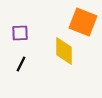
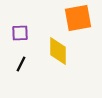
orange square: moved 5 px left, 4 px up; rotated 32 degrees counterclockwise
yellow diamond: moved 6 px left
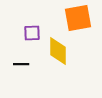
purple square: moved 12 px right
black line: rotated 63 degrees clockwise
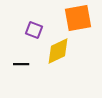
purple square: moved 2 px right, 3 px up; rotated 24 degrees clockwise
yellow diamond: rotated 64 degrees clockwise
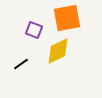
orange square: moved 11 px left
black line: rotated 35 degrees counterclockwise
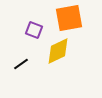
orange square: moved 2 px right
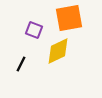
black line: rotated 28 degrees counterclockwise
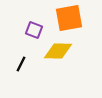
yellow diamond: rotated 28 degrees clockwise
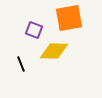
yellow diamond: moved 4 px left
black line: rotated 49 degrees counterclockwise
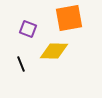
purple square: moved 6 px left, 1 px up
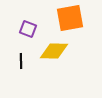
orange square: moved 1 px right
black line: moved 3 px up; rotated 21 degrees clockwise
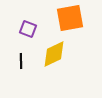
yellow diamond: moved 3 px down; rotated 28 degrees counterclockwise
